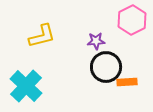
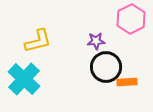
pink hexagon: moved 1 px left, 1 px up
yellow L-shape: moved 4 px left, 5 px down
cyan cross: moved 2 px left, 7 px up
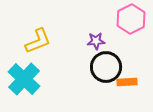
yellow L-shape: rotated 8 degrees counterclockwise
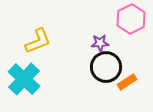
purple star: moved 4 px right, 2 px down
orange rectangle: rotated 30 degrees counterclockwise
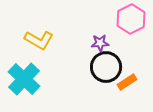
yellow L-shape: moved 1 px right, 1 px up; rotated 52 degrees clockwise
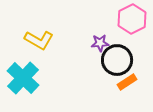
pink hexagon: moved 1 px right
black circle: moved 11 px right, 7 px up
cyan cross: moved 1 px left, 1 px up
